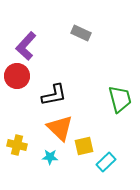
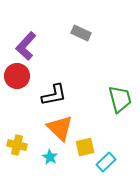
yellow square: moved 1 px right, 1 px down
cyan star: rotated 28 degrees clockwise
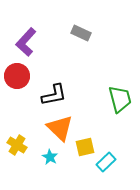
purple L-shape: moved 4 px up
yellow cross: rotated 18 degrees clockwise
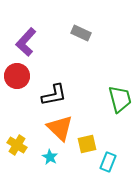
yellow square: moved 2 px right, 3 px up
cyan rectangle: moved 2 px right; rotated 24 degrees counterclockwise
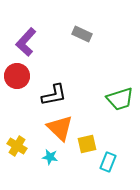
gray rectangle: moved 1 px right, 1 px down
green trapezoid: rotated 88 degrees clockwise
yellow cross: moved 1 px down
cyan star: rotated 21 degrees counterclockwise
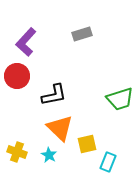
gray rectangle: rotated 42 degrees counterclockwise
yellow cross: moved 6 px down; rotated 12 degrees counterclockwise
cyan star: moved 1 px left, 2 px up; rotated 21 degrees clockwise
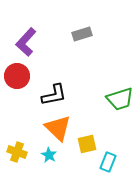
orange triangle: moved 2 px left
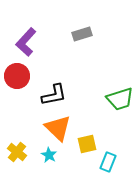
yellow cross: rotated 18 degrees clockwise
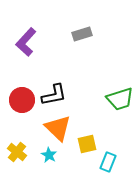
red circle: moved 5 px right, 24 px down
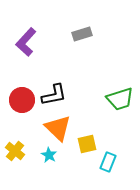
yellow cross: moved 2 px left, 1 px up
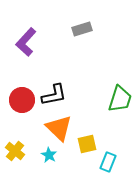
gray rectangle: moved 5 px up
green trapezoid: rotated 56 degrees counterclockwise
orange triangle: moved 1 px right
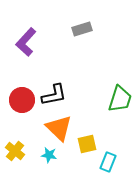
cyan star: rotated 21 degrees counterclockwise
